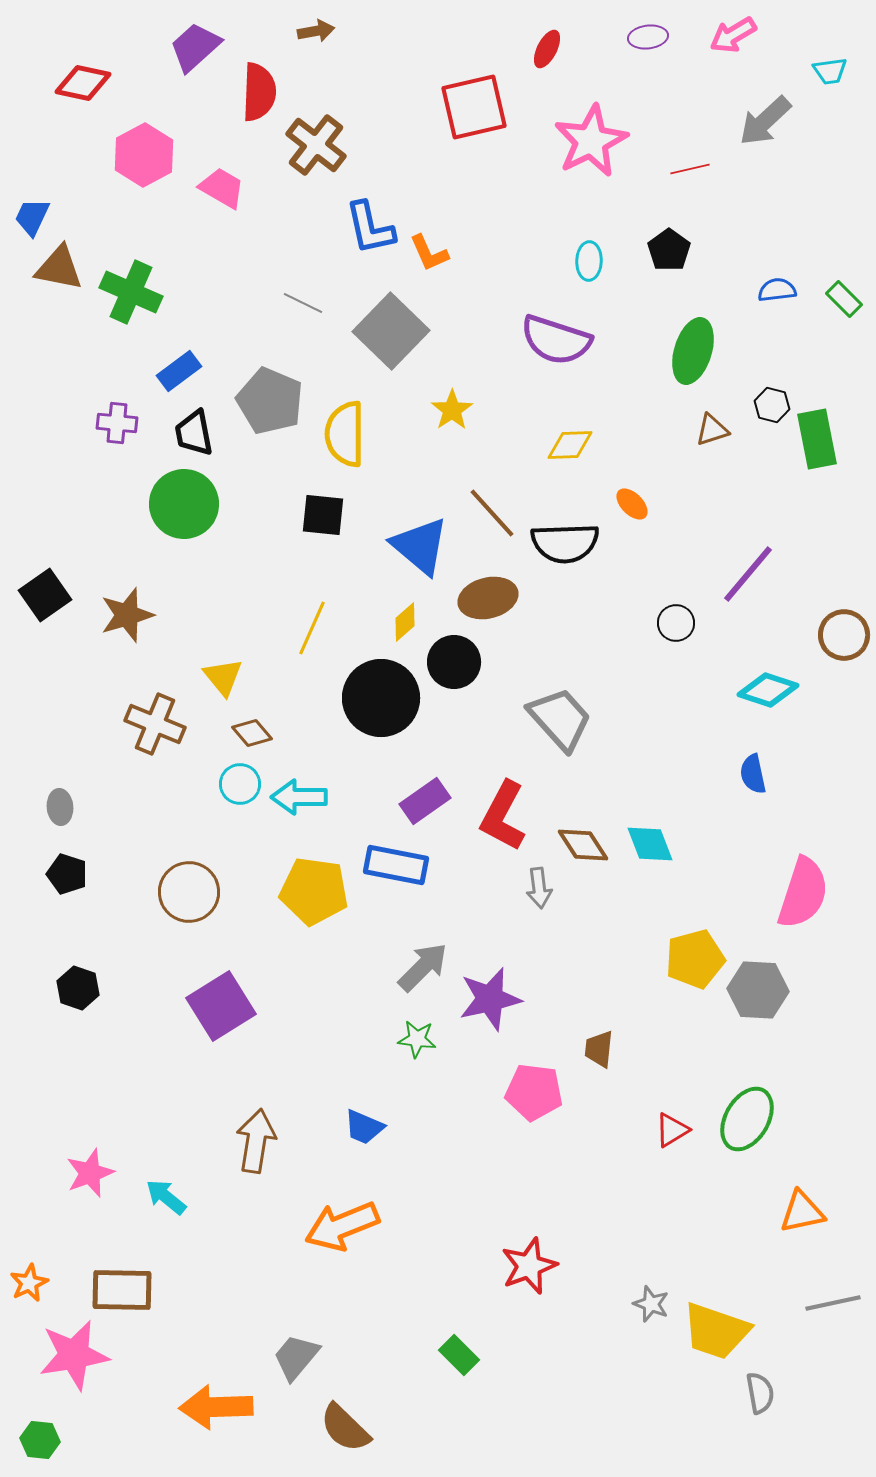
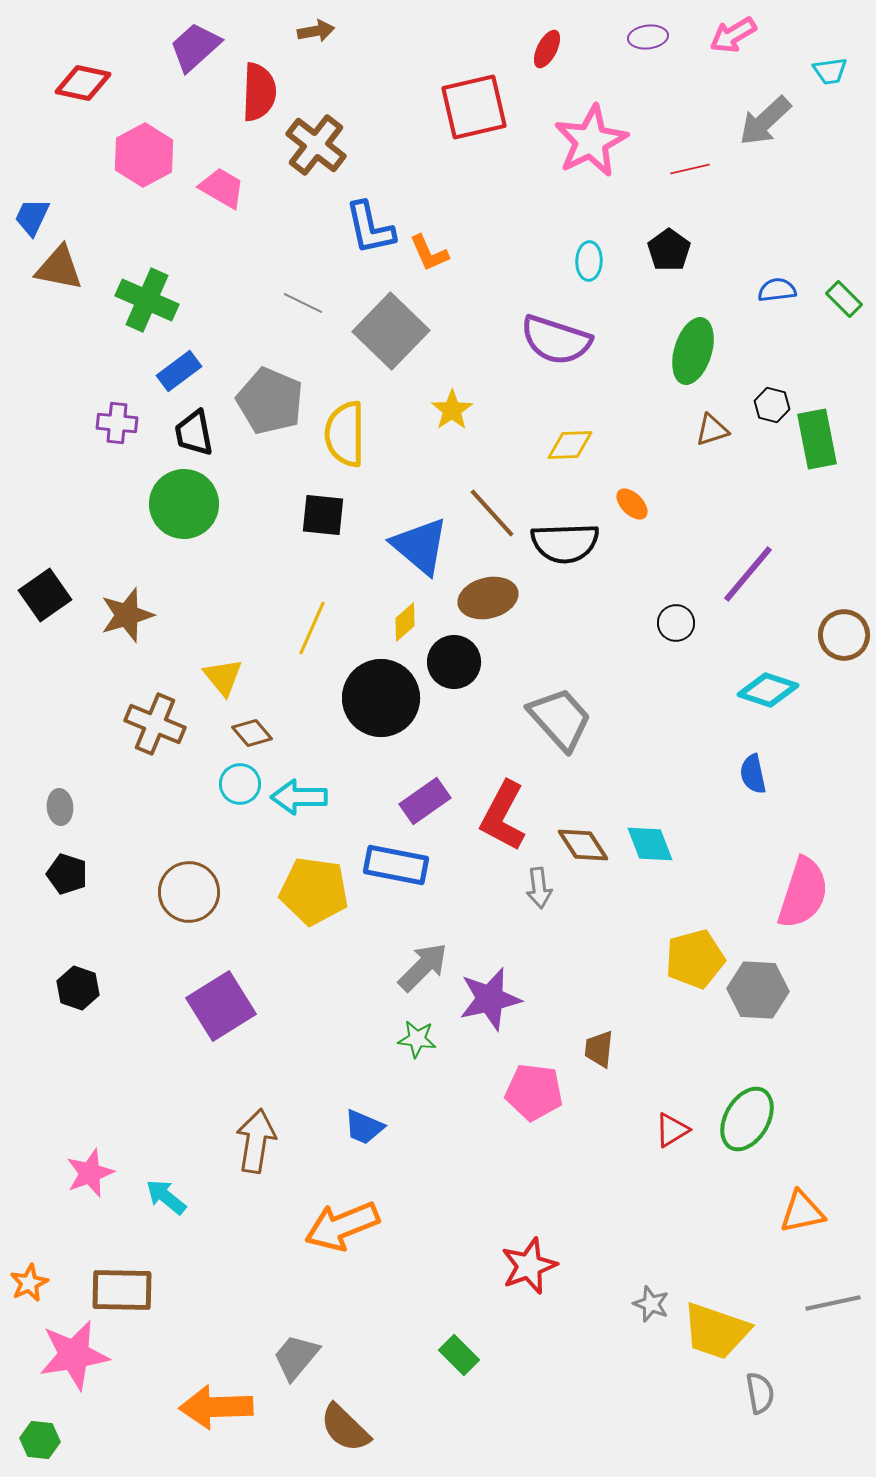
green cross at (131, 292): moved 16 px right, 8 px down
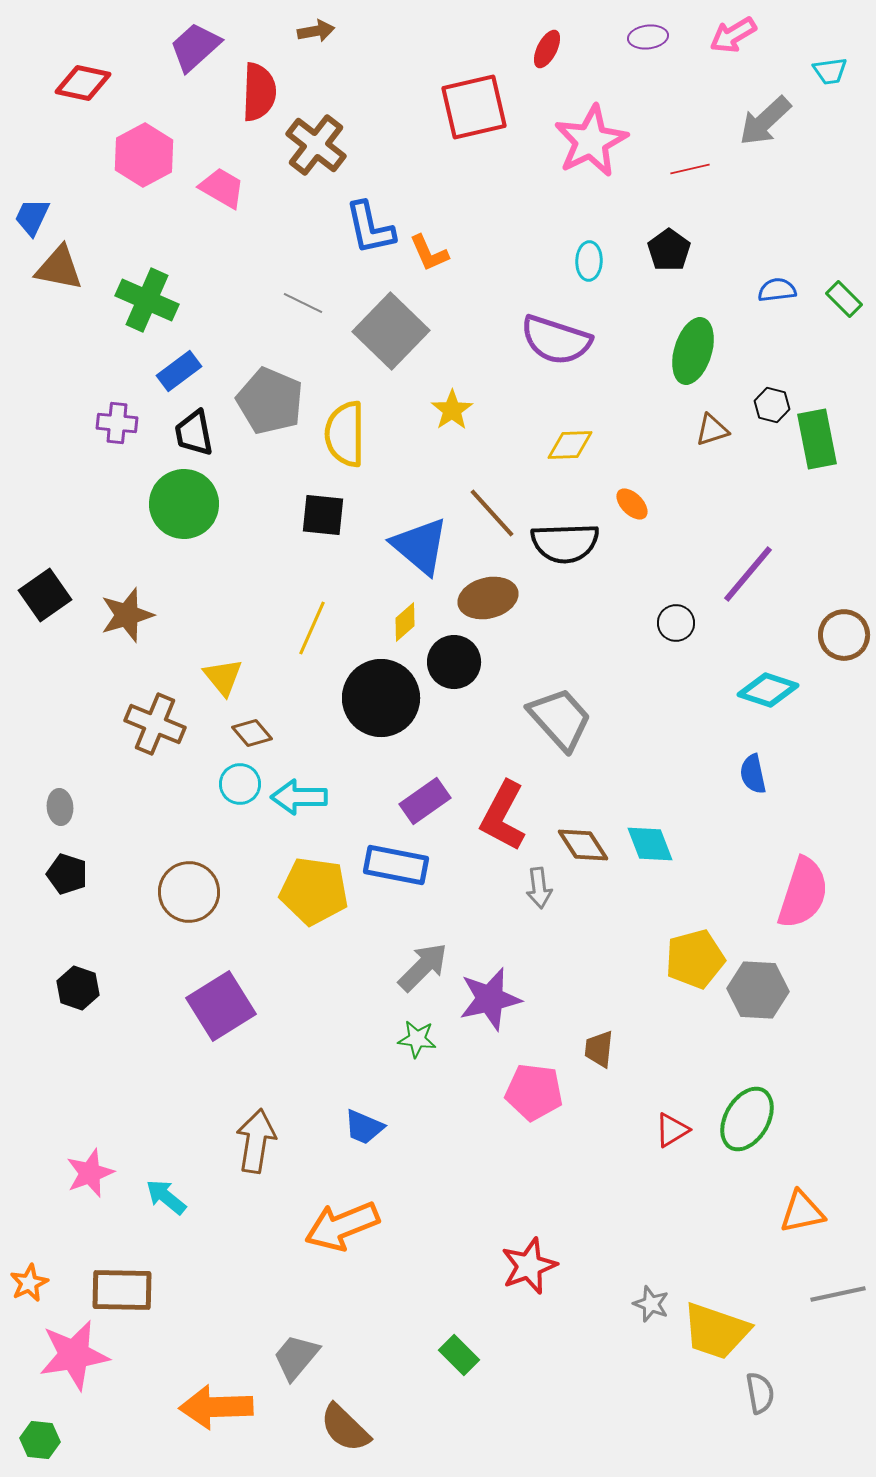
gray line at (833, 1303): moved 5 px right, 9 px up
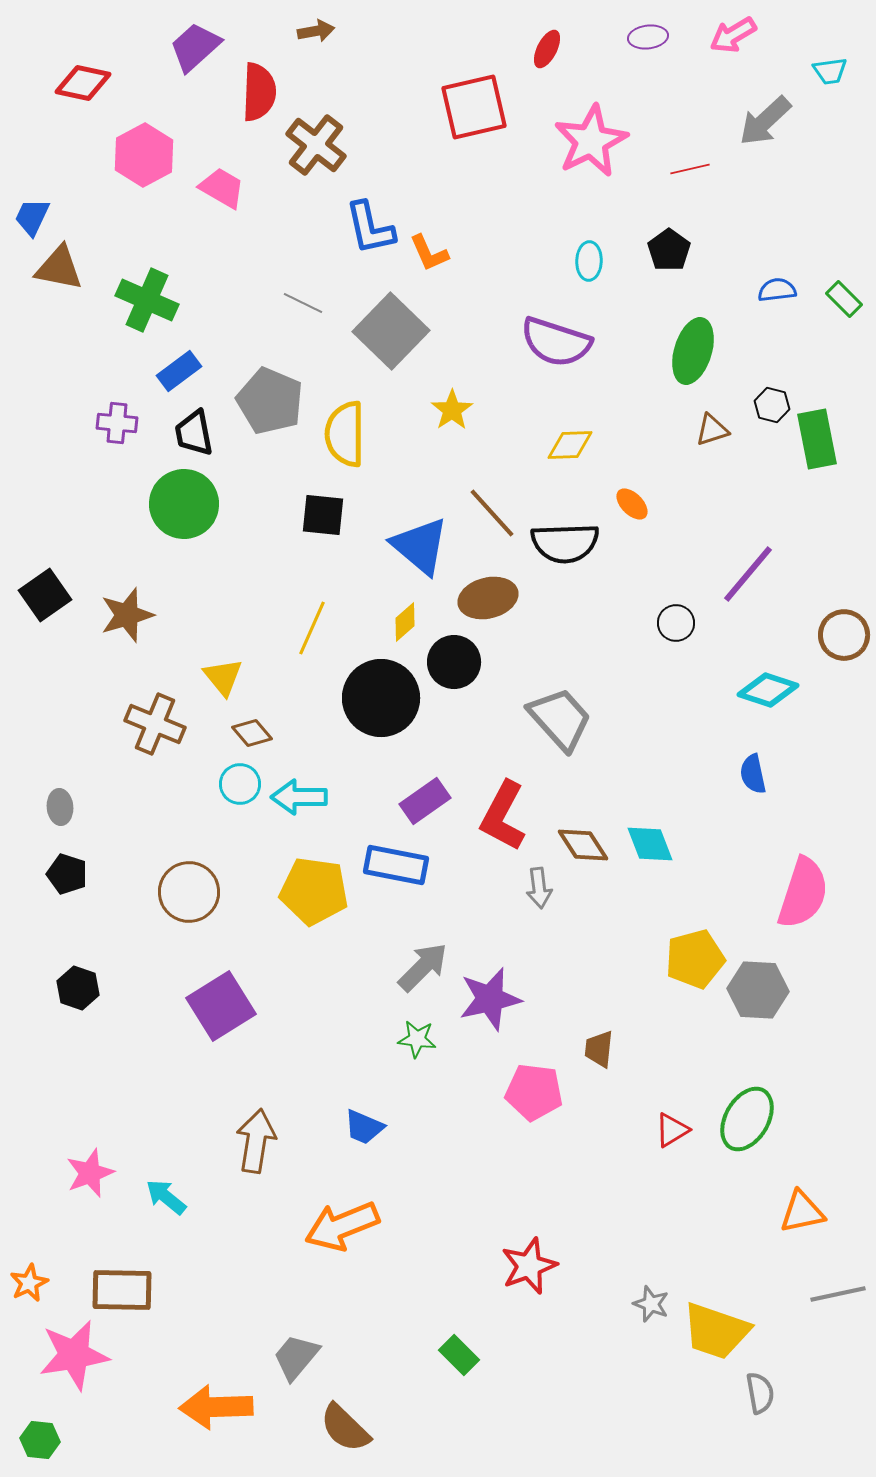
purple semicircle at (556, 340): moved 2 px down
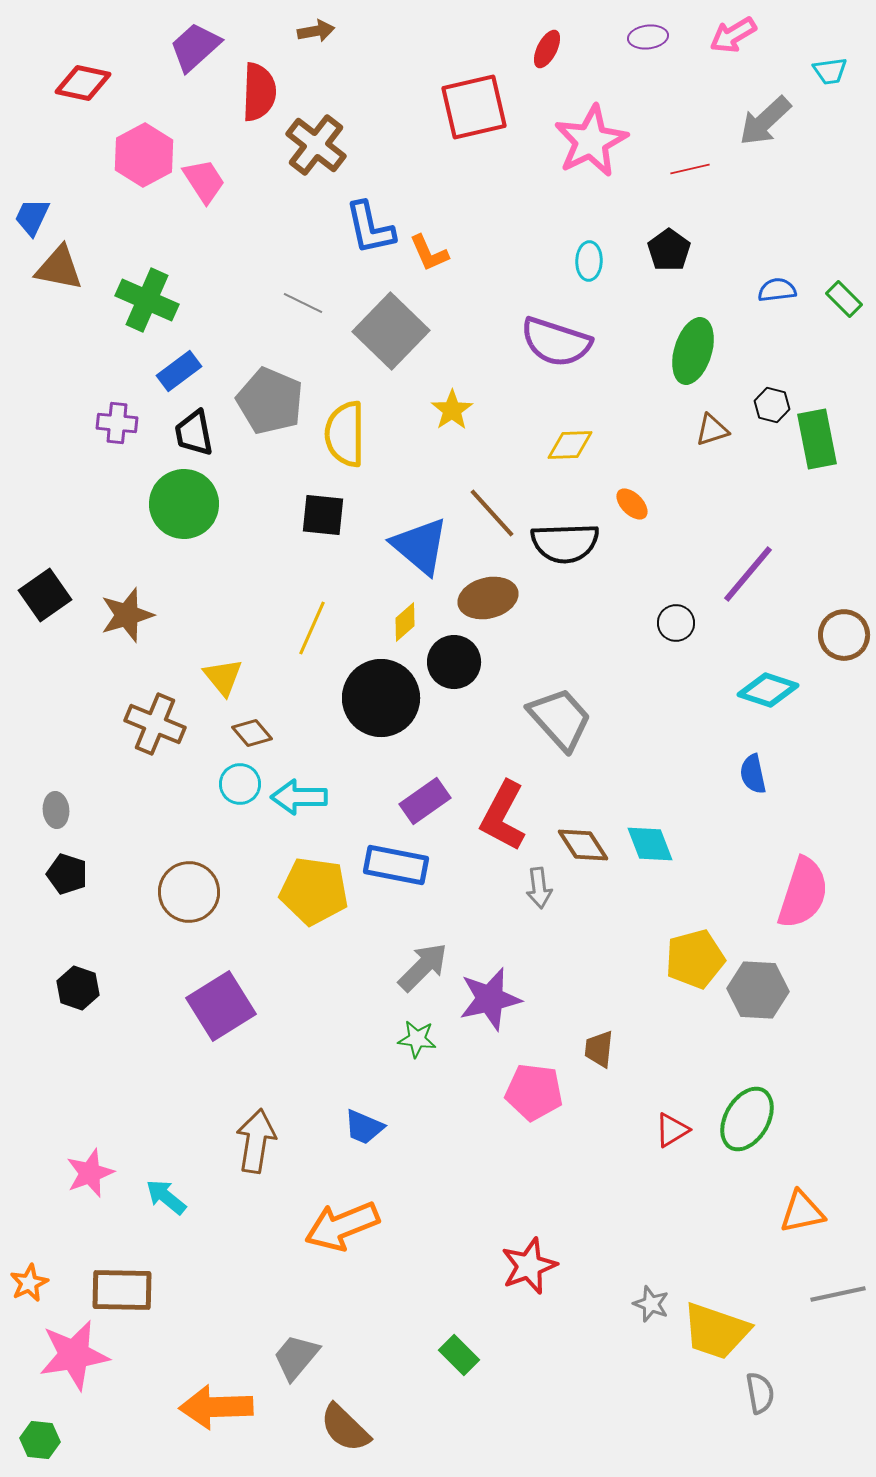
pink trapezoid at (222, 188): moved 18 px left, 7 px up; rotated 27 degrees clockwise
gray ellipse at (60, 807): moved 4 px left, 3 px down
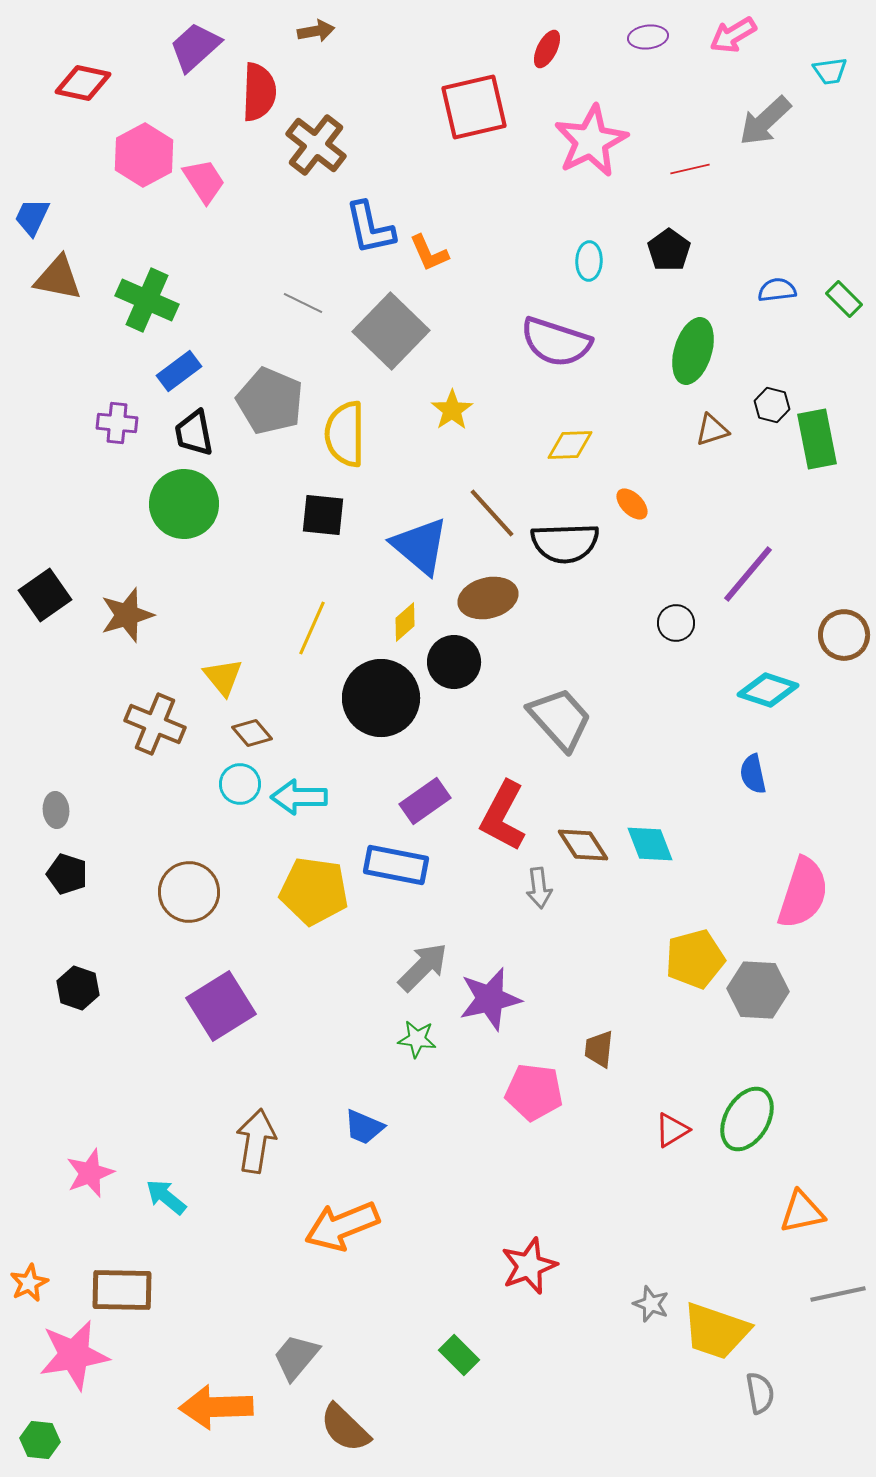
brown triangle at (59, 268): moved 1 px left, 10 px down
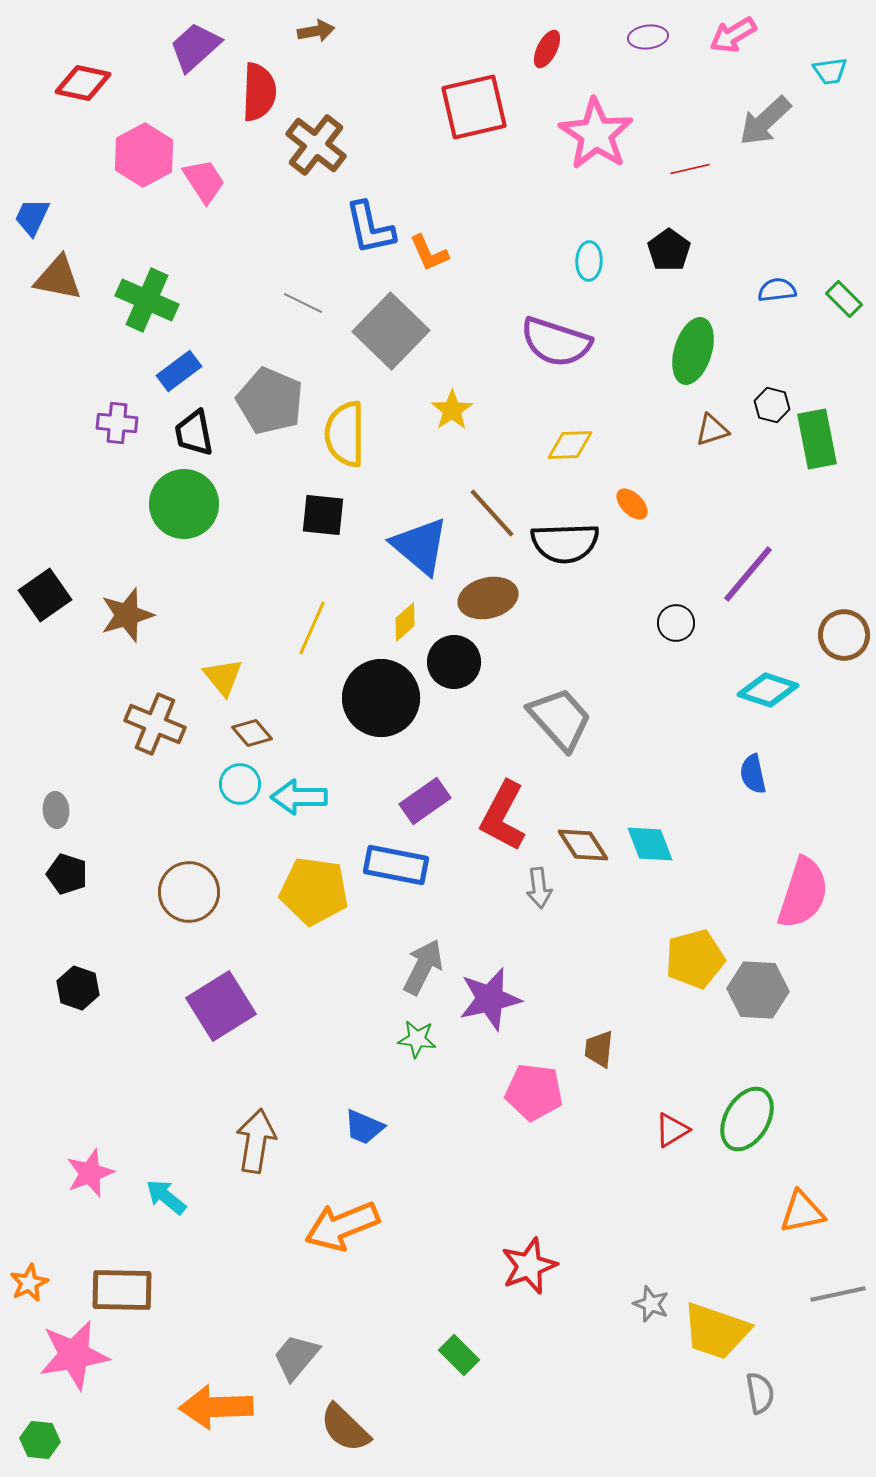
pink star at (591, 141): moved 5 px right, 7 px up; rotated 12 degrees counterclockwise
gray arrow at (423, 967): rotated 18 degrees counterclockwise
